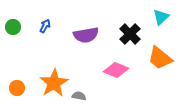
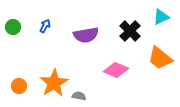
cyan triangle: rotated 18 degrees clockwise
black cross: moved 3 px up
orange circle: moved 2 px right, 2 px up
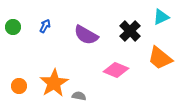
purple semicircle: rotated 40 degrees clockwise
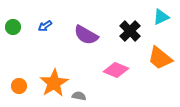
blue arrow: rotated 152 degrees counterclockwise
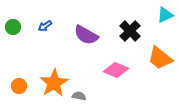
cyan triangle: moved 4 px right, 2 px up
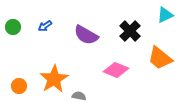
orange star: moved 4 px up
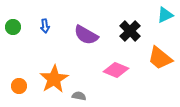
blue arrow: rotated 64 degrees counterclockwise
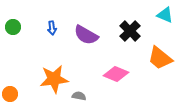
cyan triangle: rotated 48 degrees clockwise
blue arrow: moved 7 px right, 2 px down
pink diamond: moved 4 px down
orange star: rotated 24 degrees clockwise
orange circle: moved 9 px left, 8 px down
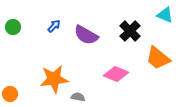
blue arrow: moved 2 px right, 2 px up; rotated 128 degrees counterclockwise
orange trapezoid: moved 2 px left
gray semicircle: moved 1 px left, 1 px down
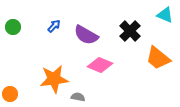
pink diamond: moved 16 px left, 9 px up
